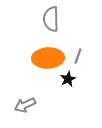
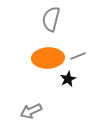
gray semicircle: rotated 15 degrees clockwise
gray line: rotated 49 degrees clockwise
gray arrow: moved 6 px right, 6 px down
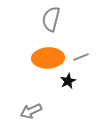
gray line: moved 3 px right, 1 px down
black star: moved 2 px down
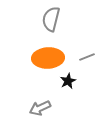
gray line: moved 6 px right
gray arrow: moved 9 px right, 3 px up
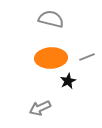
gray semicircle: rotated 90 degrees clockwise
orange ellipse: moved 3 px right
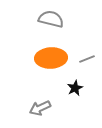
gray line: moved 2 px down
black star: moved 7 px right, 7 px down
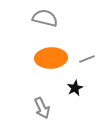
gray semicircle: moved 6 px left, 1 px up
gray arrow: moved 2 px right; rotated 90 degrees counterclockwise
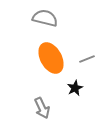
orange ellipse: rotated 64 degrees clockwise
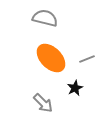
orange ellipse: rotated 16 degrees counterclockwise
gray arrow: moved 1 px right, 5 px up; rotated 20 degrees counterclockwise
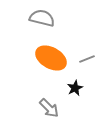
gray semicircle: moved 3 px left
orange ellipse: rotated 16 degrees counterclockwise
gray arrow: moved 6 px right, 5 px down
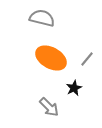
gray line: rotated 28 degrees counterclockwise
black star: moved 1 px left
gray arrow: moved 1 px up
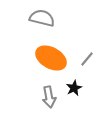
gray arrow: moved 10 px up; rotated 35 degrees clockwise
